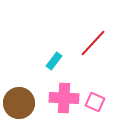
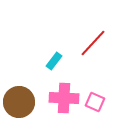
brown circle: moved 1 px up
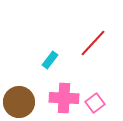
cyan rectangle: moved 4 px left, 1 px up
pink square: moved 1 px down; rotated 30 degrees clockwise
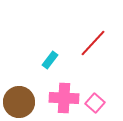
pink square: rotated 12 degrees counterclockwise
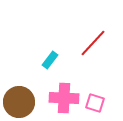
pink square: rotated 24 degrees counterclockwise
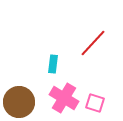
cyan rectangle: moved 3 px right, 4 px down; rotated 30 degrees counterclockwise
pink cross: rotated 28 degrees clockwise
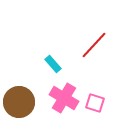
red line: moved 1 px right, 2 px down
cyan rectangle: rotated 48 degrees counterclockwise
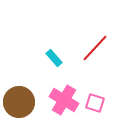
red line: moved 1 px right, 3 px down
cyan rectangle: moved 1 px right, 6 px up
pink cross: moved 2 px down
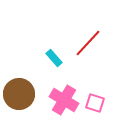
red line: moved 7 px left, 5 px up
brown circle: moved 8 px up
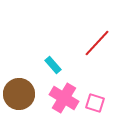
red line: moved 9 px right
cyan rectangle: moved 1 px left, 7 px down
pink cross: moved 2 px up
